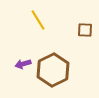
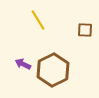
purple arrow: rotated 42 degrees clockwise
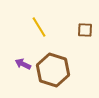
yellow line: moved 1 px right, 7 px down
brown hexagon: rotated 16 degrees counterclockwise
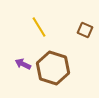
brown square: rotated 21 degrees clockwise
brown hexagon: moved 2 px up
